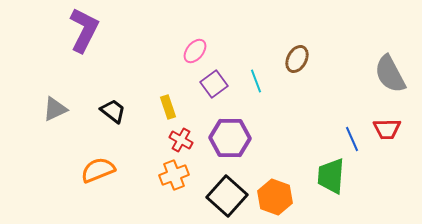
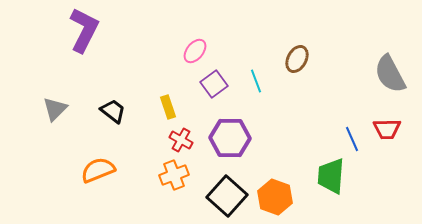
gray triangle: rotated 20 degrees counterclockwise
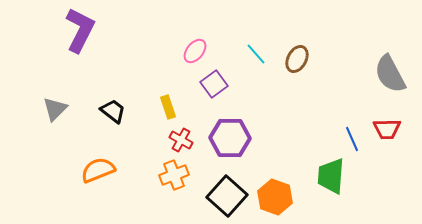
purple L-shape: moved 4 px left
cyan line: moved 27 px up; rotated 20 degrees counterclockwise
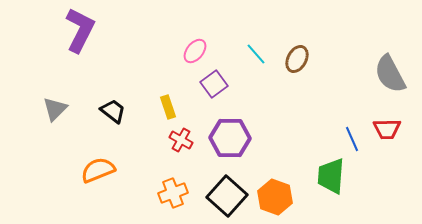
orange cross: moved 1 px left, 18 px down
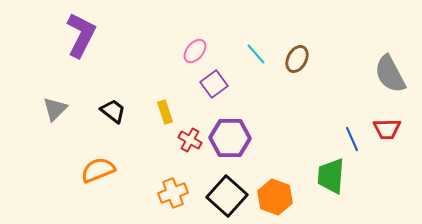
purple L-shape: moved 1 px right, 5 px down
yellow rectangle: moved 3 px left, 5 px down
red cross: moved 9 px right
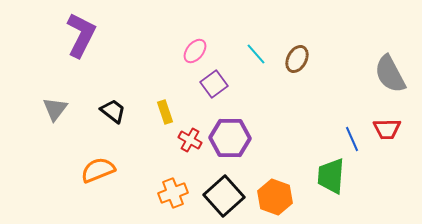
gray triangle: rotated 8 degrees counterclockwise
black square: moved 3 px left; rotated 6 degrees clockwise
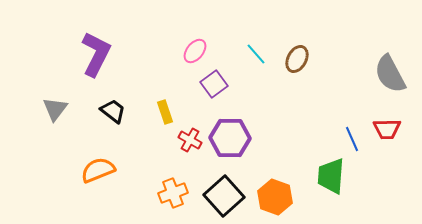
purple L-shape: moved 15 px right, 19 px down
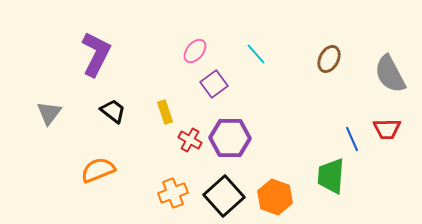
brown ellipse: moved 32 px right
gray triangle: moved 6 px left, 4 px down
